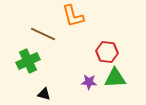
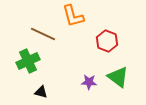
red hexagon: moved 11 px up; rotated 15 degrees clockwise
green triangle: moved 3 px right, 1 px up; rotated 40 degrees clockwise
black triangle: moved 3 px left, 2 px up
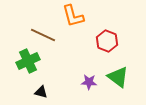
brown line: moved 1 px down
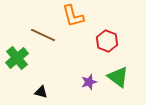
green cross: moved 11 px left, 3 px up; rotated 15 degrees counterclockwise
purple star: rotated 21 degrees counterclockwise
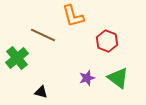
green triangle: moved 1 px down
purple star: moved 2 px left, 4 px up
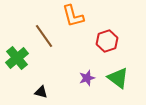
brown line: moved 1 px right, 1 px down; rotated 30 degrees clockwise
red hexagon: rotated 20 degrees clockwise
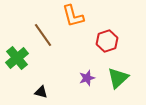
brown line: moved 1 px left, 1 px up
green triangle: rotated 40 degrees clockwise
